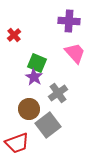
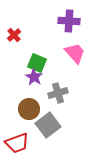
gray cross: rotated 18 degrees clockwise
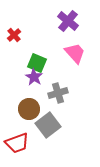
purple cross: moved 1 px left; rotated 35 degrees clockwise
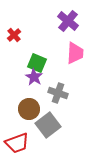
pink trapezoid: rotated 45 degrees clockwise
gray cross: rotated 36 degrees clockwise
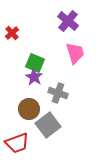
red cross: moved 2 px left, 2 px up
pink trapezoid: rotated 20 degrees counterclockwise
green square: moved 2 px left
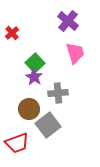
green square: rotated 24 degrees clockwise
gray cross: rotated 24 degrees counterclockwise
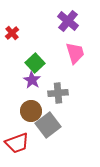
purple star: moved 2 px left, 3 px down
brown circle: moved 2 px right, 2 px down
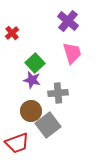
pink trapezoid: moved 3 px left
purple star: rotated 18 degrees counterclockwise
